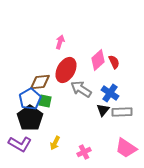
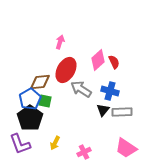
blue cross: moved 2 px up; rotated 18 degrees counterclockwise
purple L-shape: rotated 40 degrees clockwise
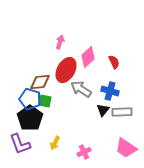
pink diamond: moved 10 px left, 3 px up
blue pentagon: rotated 25 degrees counterclockwise
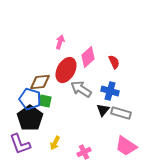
gray rectangle: moved 1 px left, 1 px down; rotated 18 degrees clockwise
pink trapezoid: moved 2 px up
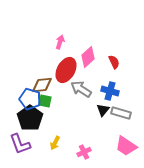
brown diamond: moved 2 px right, 3 px down
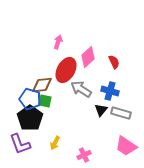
pink arrow: moved 2 px left
black triangle: moved 2 px left
pink cross: moved 3 px down
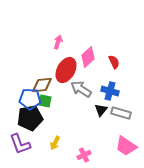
blue pentagon: rotated 15 degrees counterclockwise
black pentagon: rotated 25 degrees clockwise
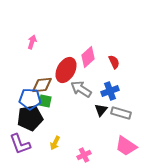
pink arrow: moved 26 px left
blue cross: rotated 36 degrees counterclockwise
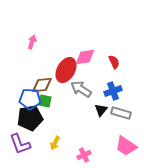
pink diamond: moved 3 px left; rotated 35 degrees clockwise
blue cross: moved 3 px right
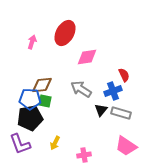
pink diamond: moved 2 px right
red semicircle: moved 10 px right, 13 px down
red ellipse: moved 1 px left, 37 px up
pink cross: rotated 16 degrees clockwise
